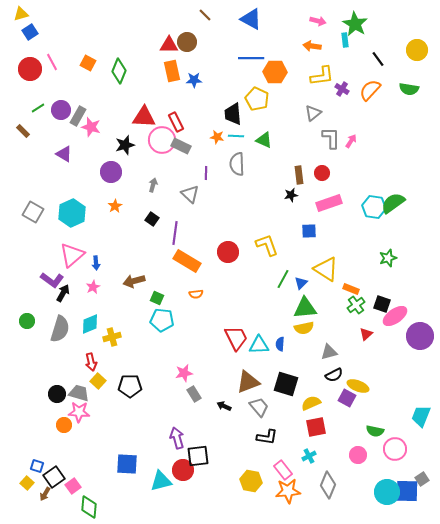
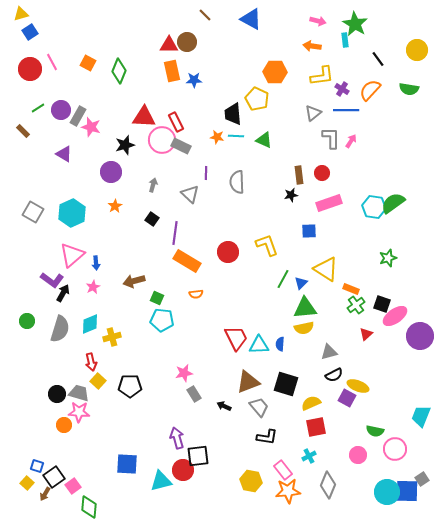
blue line at (251, 58): moved 95 px right, 52 px down
gray semicircle at (237, 164): moved 18 px down
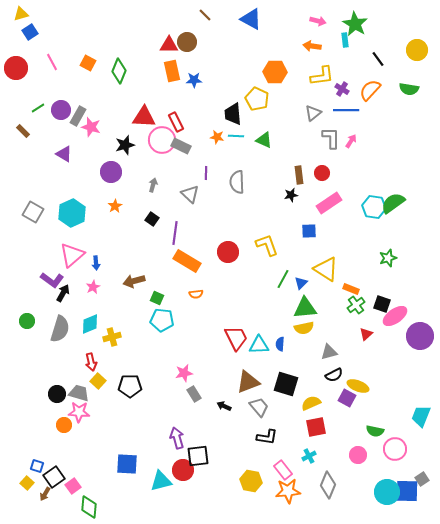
red circle at (30, 69): moved 14 px left, 1 px up
pink rectangle at (329, 203): rotated 15 degrees counterclockwise
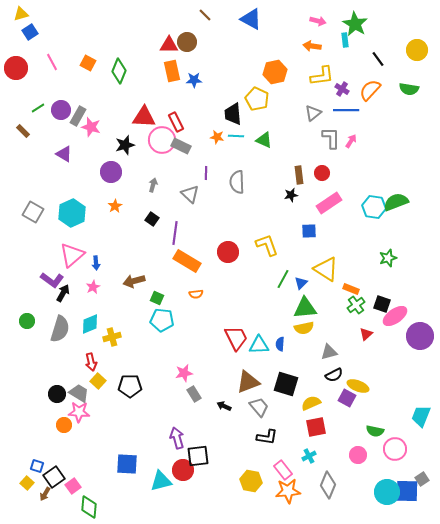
orange hexagon at (275, 72): rotated 15 degrees counterclockwise
green semicircle at (393, 203): moved 3 px right, 1 px up; rotated 15 degrees clockwise
gray trapezoid at (79, 393): rotated 15 degrees clockwise
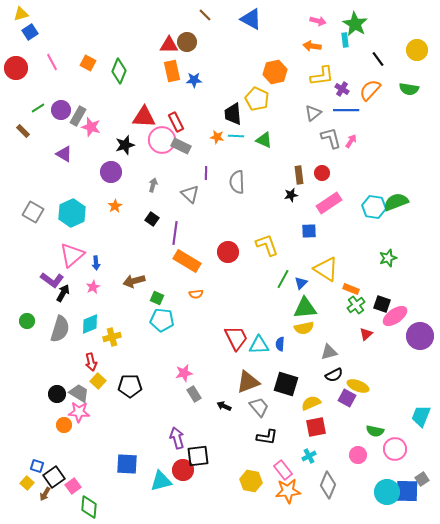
gray L-shape at (331, 138): rotated 15 degrees counterclockwise
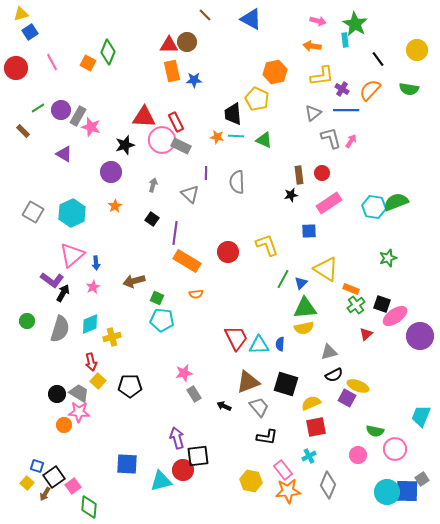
green diamond at (119, 71): moved 11 px left, 19 px up
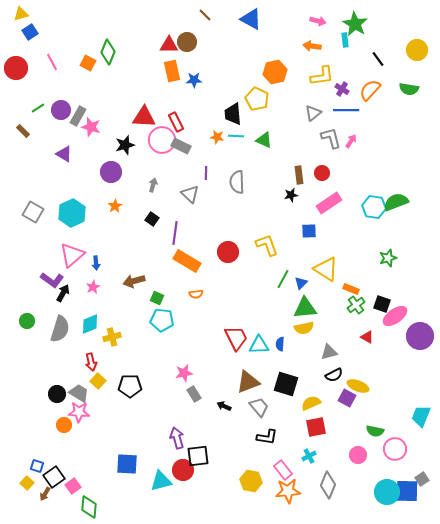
red triangle at (366, 334): moved 1 px right, 3 px down; rotated 48 degrees counterclockwise
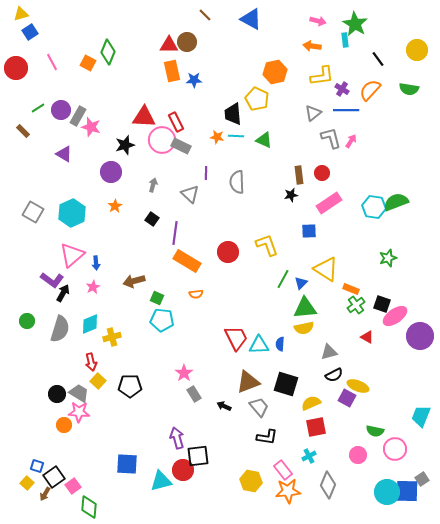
pink star at (184, 373): rotated 24 degrees counterclockwise
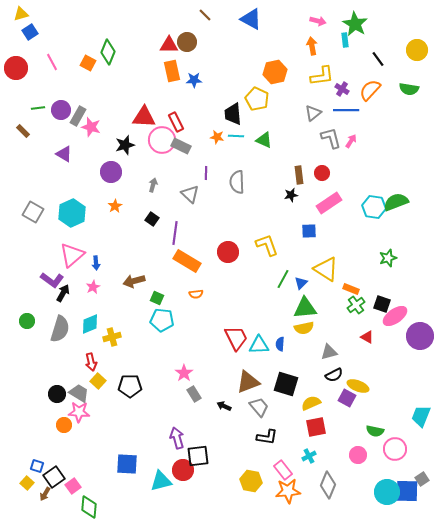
orange arrow at (312, 46): rotated 72 degrees clockwise
green line at (38, 108): rotated 24 degrees clockwise
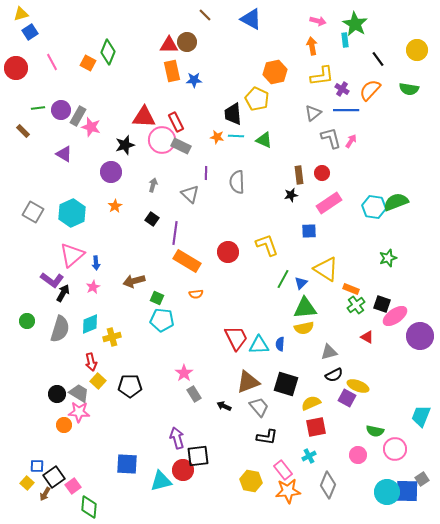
blue square at (37, 466): rotated 16 degrees counterclockwise
